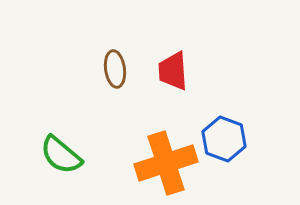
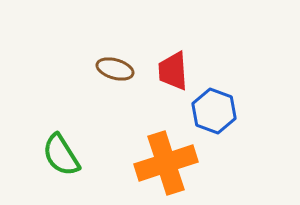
brown ellipse: rotated 66 degrees counterclockwise
blue hexagon: moved 10 px left, 28 px up
green semicircle: rotated 18 degrees clockwise
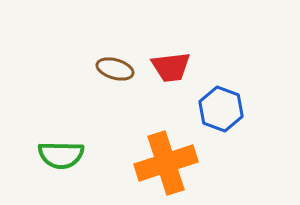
red trapezoid: moved 2 px left, 4 px up; rotated 93 degrees counterclockwise
blue hexagon: moved 7 px right, 2 px up
green semicircle: rotated 57 degrees counterclockwise
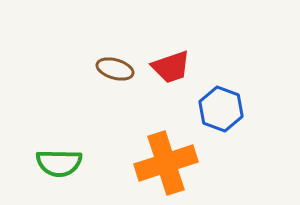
red trapezoid: rotated 12 degrees counterclockwise
green semicircle: moved 2 px left, 8 px down
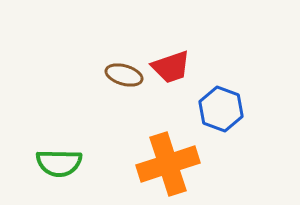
brown ellipse: moved 9 px right, 6 px down
orange cross: moved 2 px right, 1 px down
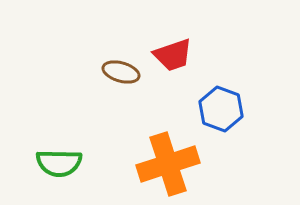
red trapezoid: moved 2 px right, 12 px up
brown ellipse: moved 3 px left, 3 px up
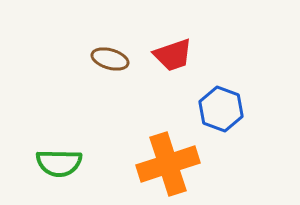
brown ellipse: moved 11 px left, 13 px up
